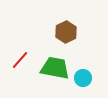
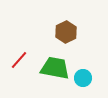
red line: moved 1 px left
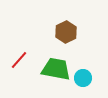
green trapezoid: moved 1 px right, 1 px down
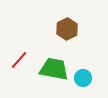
brown hexagon: moved 1 px right, 3 px up
green trapezoid: moved 2 px left
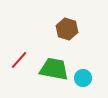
brown hexagon: rotated 15 degrees counterclockwise
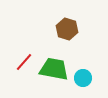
red line: moved 5 px right, 2 px down
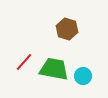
cyan circle: moved 2 px up
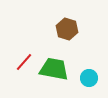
cyan circle: moved 6 px right, 2 px down
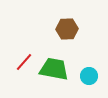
brown hexagon: rotated 20 degrees counterclockwise
cyan circle: moved 2 px up
